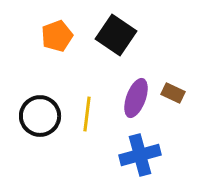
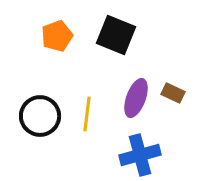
black square: rotated 12 degrees counterclockwise
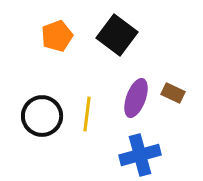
black square: moved 1 px right; rotated 15 degrees clockwise
black circle: moved 2 px right
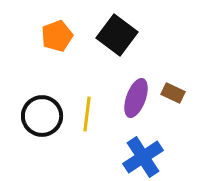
blue cross: moved 3 px right, 2 px down; rotated 18 degrees counterclockwise
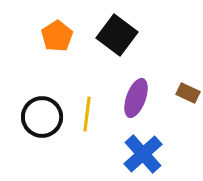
orange pentagon: rotated 12 degrees counterclockwise
brown rectangle: moved 15 px right
black circle: moved 1 px down
blue cross: moved 3 px up; rotated 9 degrees counterclockwise
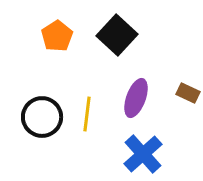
black square: rotated 6 degrees clockwise
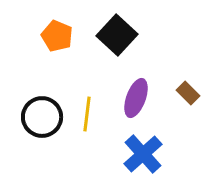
orange pentagon: rotated 16 degrees counterclockwise
brown rectangle: rotated 20 degrees clockwise
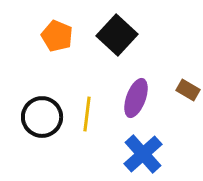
brown rectangle: moved 3 px up; rotated 15 degrees counterclockwise
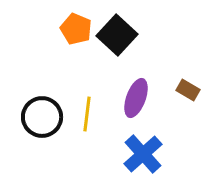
orange pentagon: moved 19 px right, 7 px up
